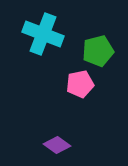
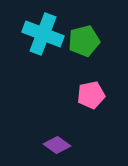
green pentagon: moved 14 px left, 10 px up
pink pentagon: moved 11 px right, 11 px down
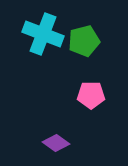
pink pentagon: rotated 12 degrees clockwise
purple diamond: moved 1 px left, 2 px up
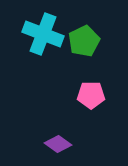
green pentagon: rotated 12 degrees counterclockwise
purple diamond: moved 2 px right, 1 px down
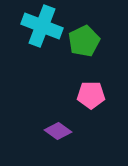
cyan cross: moved 1 px left, 8 px up
purple diamond: moved 13 px up
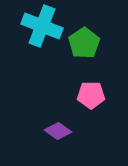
green pentagon: moved 2 px down; rotated 8 degrees counterclockwise
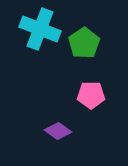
cyan cross: moved 2 px left, 3 px down
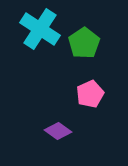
cyan cross: rotated 12 degrees clockwise
pink pentagon: moved 1 px left, 1 px up; rotated 24 degrees counterclockwise
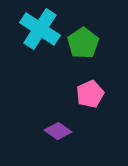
green pentagon: moved 1 px left
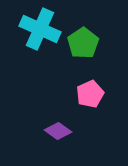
cyan cross: rotated 9 degrees counterclockwise
